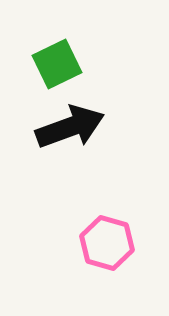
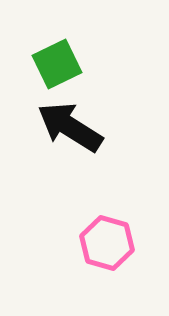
black arrow: rotated 128 degrees counterclockwise
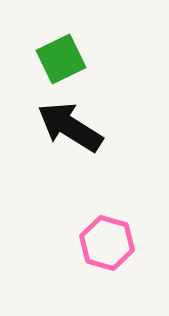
green square: moved 4 px right, 5 px up
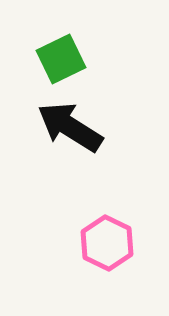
pink hexagon: rotated 10 degrees clockwise
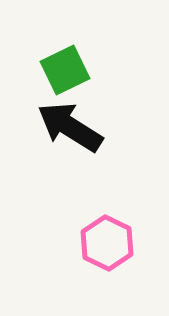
green square: moved 4 px right, 11 px down
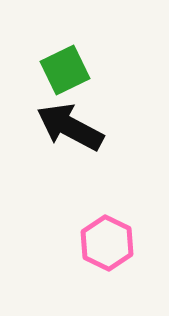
black arrow: rotated 4 degrees counterclockwise
